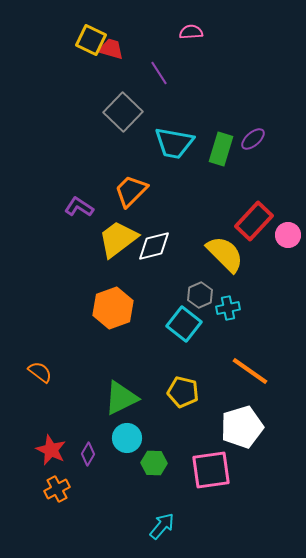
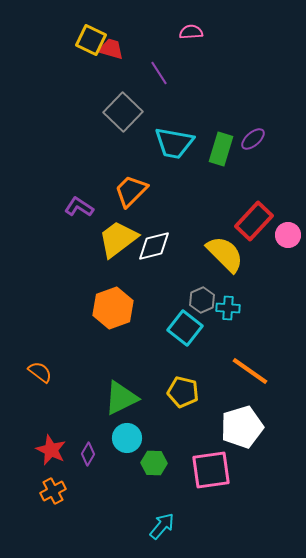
gray hexagon: moved 2 px right, 5 px down
cyan cross: rotated 15 degrees clockwise
cyan square: moved 1 px right, 4 px down
orange cross: moved 4 px left, 2 px down
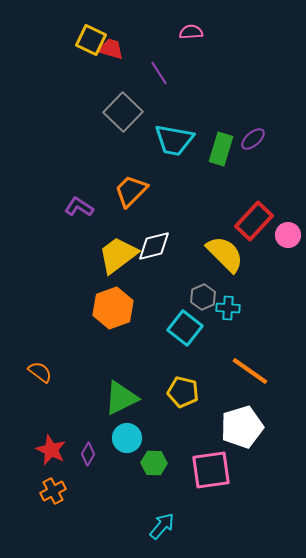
cyan trapezoid: moved 3 px up
yellow trapezoid: moved 16 px down
gray hexagon: moved 1 px right, 3 px up
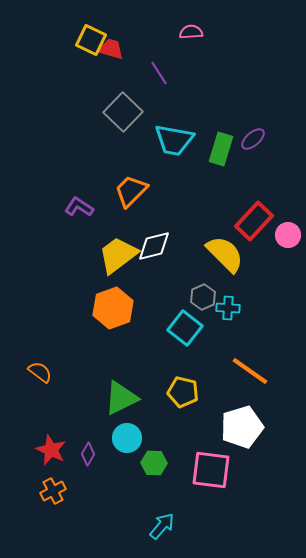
pink square: rotated 15 degrees clockwise
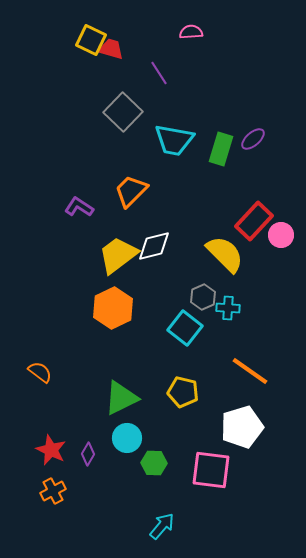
pink circle: moved 7 px left
orange hexagon: rotated 6 degrees counterclockwise
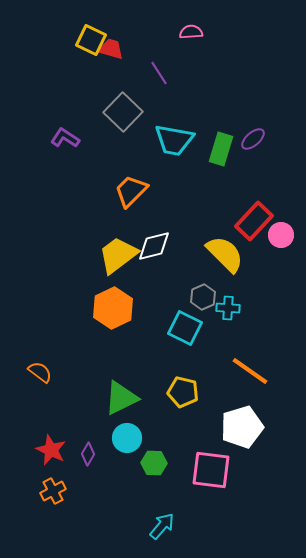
purple L-shape: moved 14 px left, 69 px up
cyan square: rotated 12 degrees counterclockwise
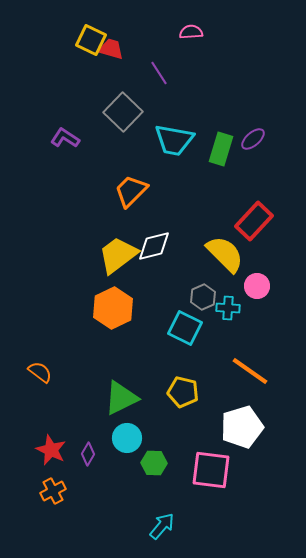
pink circle: moved 24 px left, 51 px down
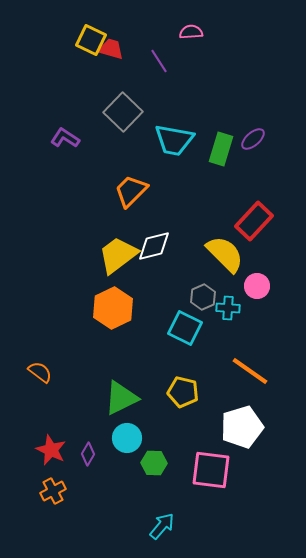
purple line: moved 12 px up
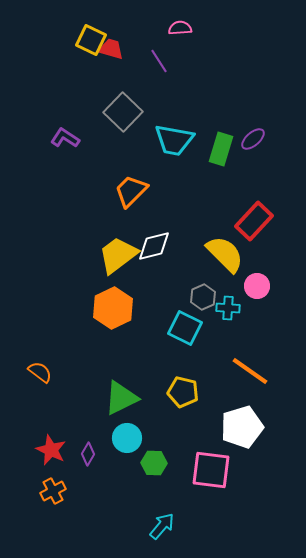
pink semicircle: moved 11 px left, 4 px up
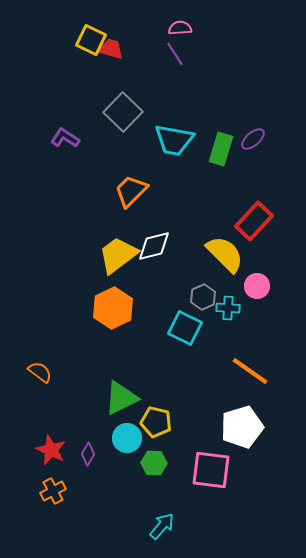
purple line: moved 16 px right, 7 px up
yellow pentagon: moved 27 px left, 30 px down
